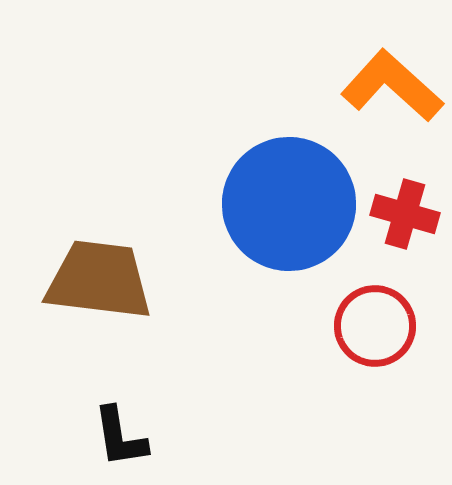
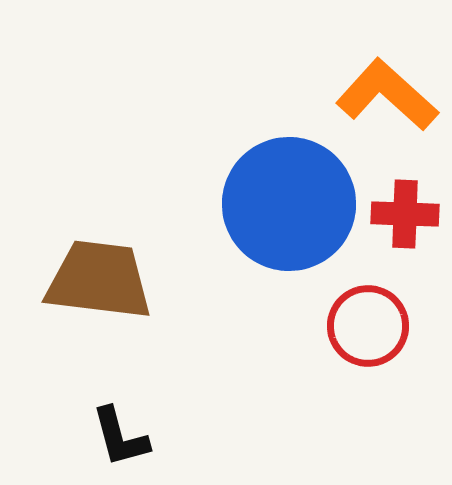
orange L-shape: moved 5 px left, 9 px down
red cross: rotated 14 degrees counterclockwise
red circle: moved 7 px left
black L-shape: rotated 6 degrees counterclockwise
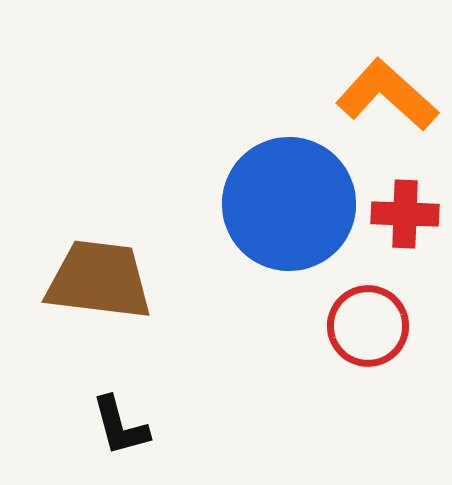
black L-shape: moved 11 px up
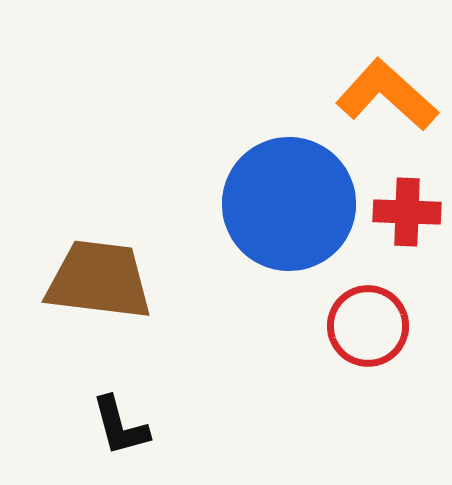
red cross: moved 2 px right, 2 px up
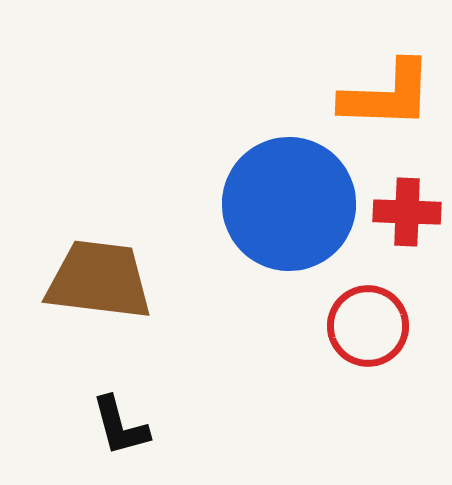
orange L-shape: rotated 140 degrees clockwise
